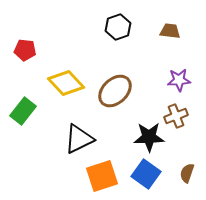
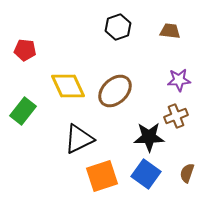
yellow diamond: moved 2 px right, 3 px down; rotated 18 degrees clockwise
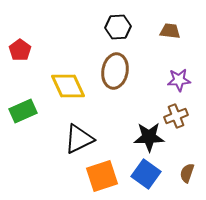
black hexagon: rotated 15 degrees clockwise
red pentagon: moved 5 px left; rotated 30 degrees clockwise
brown ellipse: moved 20 px up; rotated 36 degrees counterclockwise
green rectangle: rotated 28 degrees clockwise
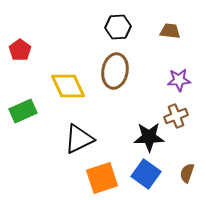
orange square: moved 2 px down
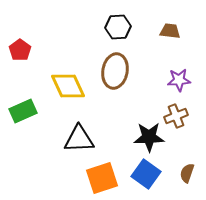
black triangle: rotated 24 degrees clockwise
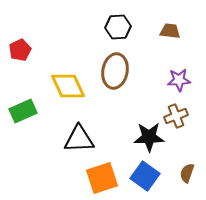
red pentagon: rotated 10 degrees clockwise
blue square: moved 1 px left, 2 px down
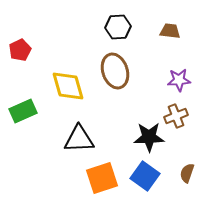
brown ellipse: rotated 28 degrees counterclockwise
yellow diamond: rotated 9 degrees clockwise
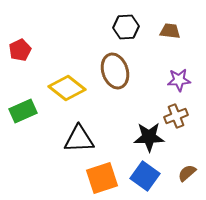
black hexagon: moved 8 px right
yellow diamond: moved 1 px left, 2 px down; rotated 36 degrees counterclockwise
brown semicircle: rotated 30 degrees clockwise
